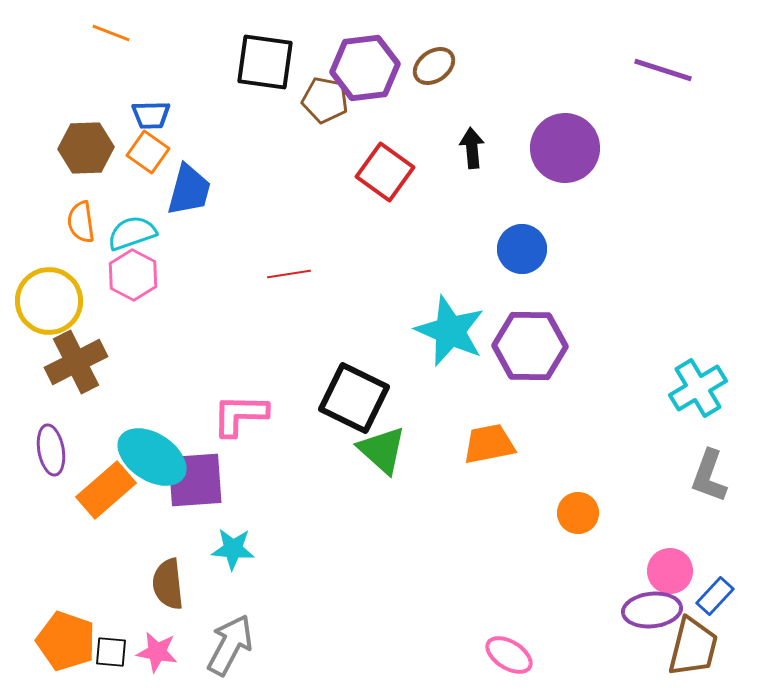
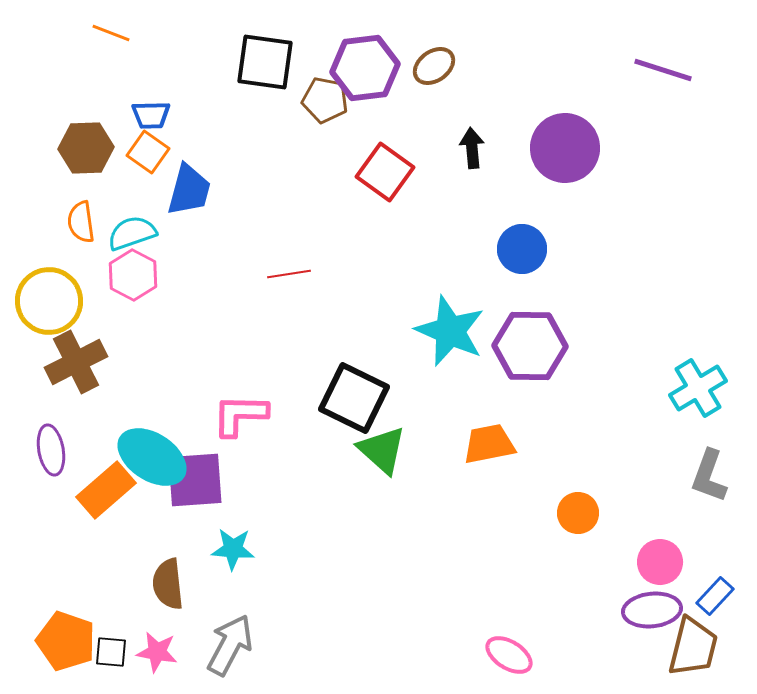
pink circle at (670, 571): moved 10 px left, 9 px up
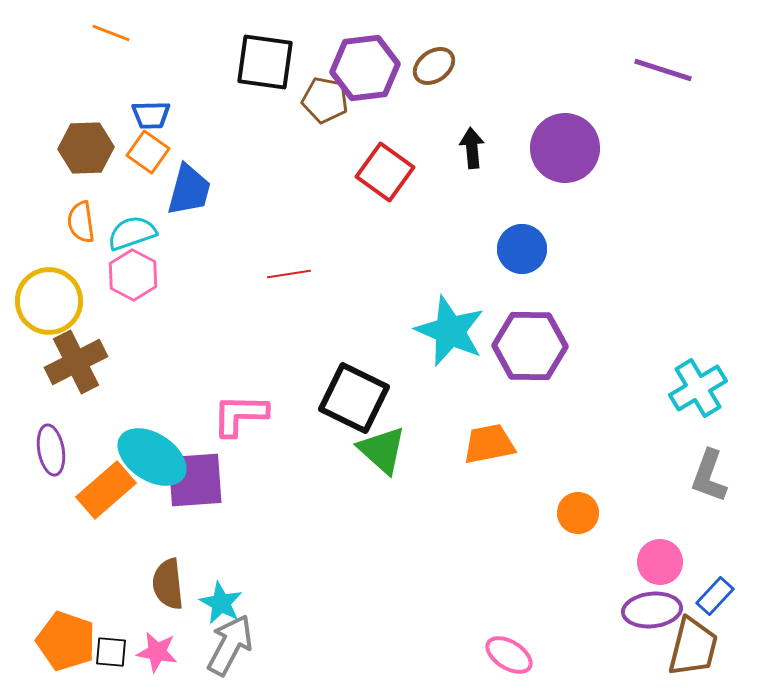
cyan star at (233, 549): moved 12 px left, 54 px down; rotated 24 degrees clockwise
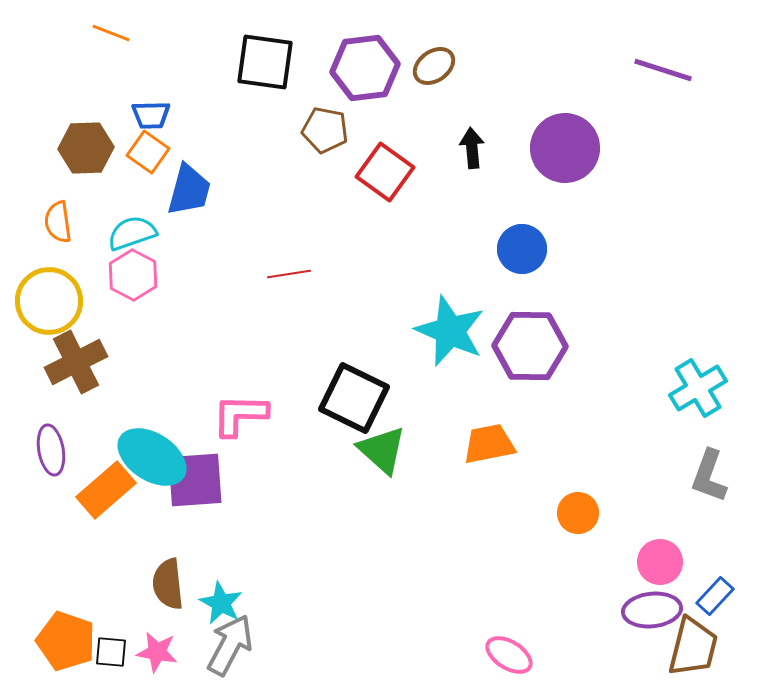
brown pentagon at (325, 100): moved 30 px down
orange semicircle at (81, 222): moved 23 px left
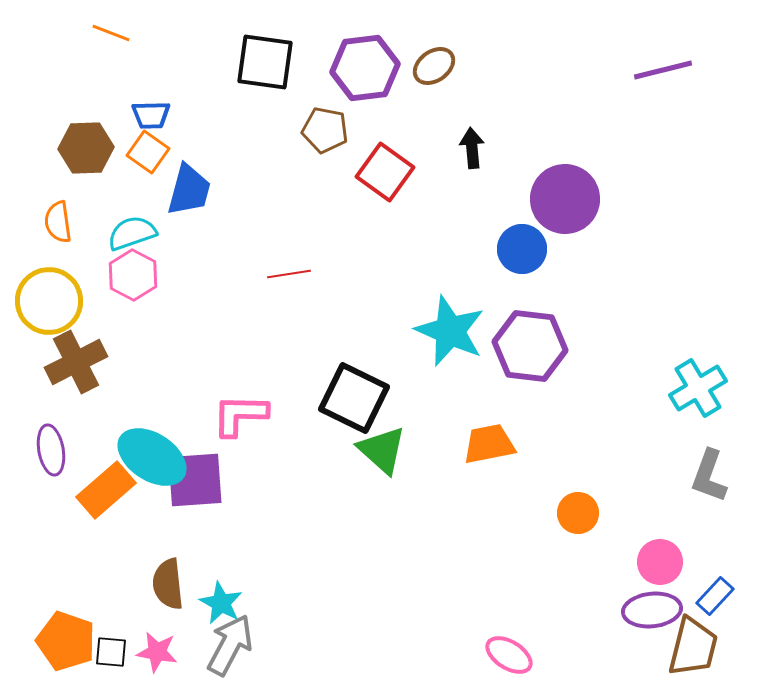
purple line at (663, 70): rotated 32 degrees counterclockwise
purple circle at (565, 148): moved 51 px down
purple hexagon at (530, 346): rotated 6 degrees clockwise
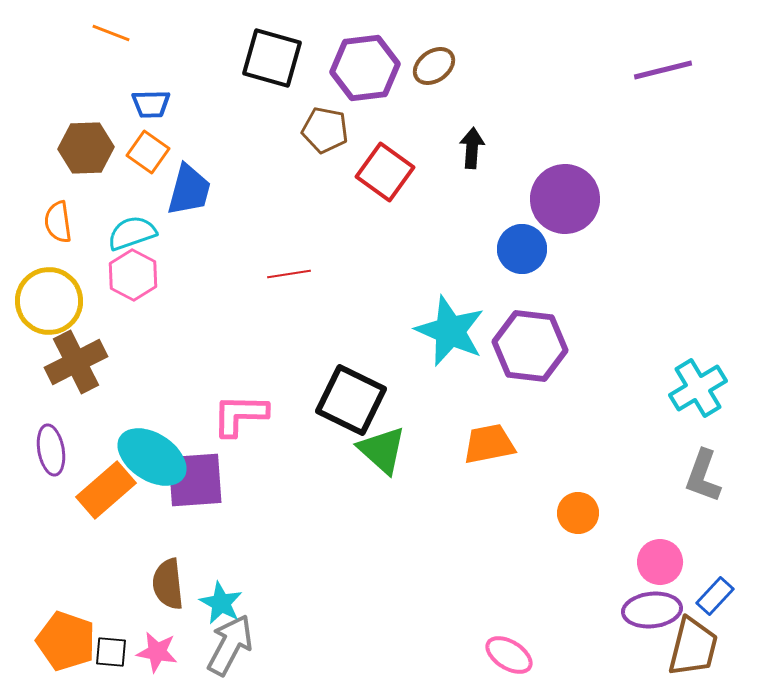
black square at (265, 62): moved 7 px right, 4 px up; rotated 8 degrees clockwise
blue trapezoid at (151, 115): moved 11 px up
black arrow at (472, 148): rotated 9 degrees clockwise
black square at (354, 398): moved 3 px left, 2 px down
gray L-shape at (709, 476): moved 6 px left
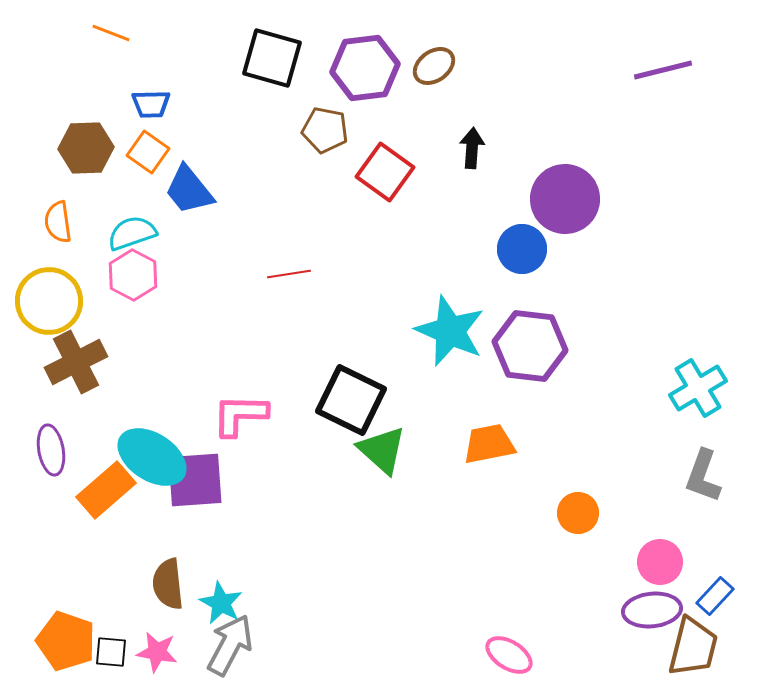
blue trapezoid at (189, 190): rotated 126 degrees clockwise
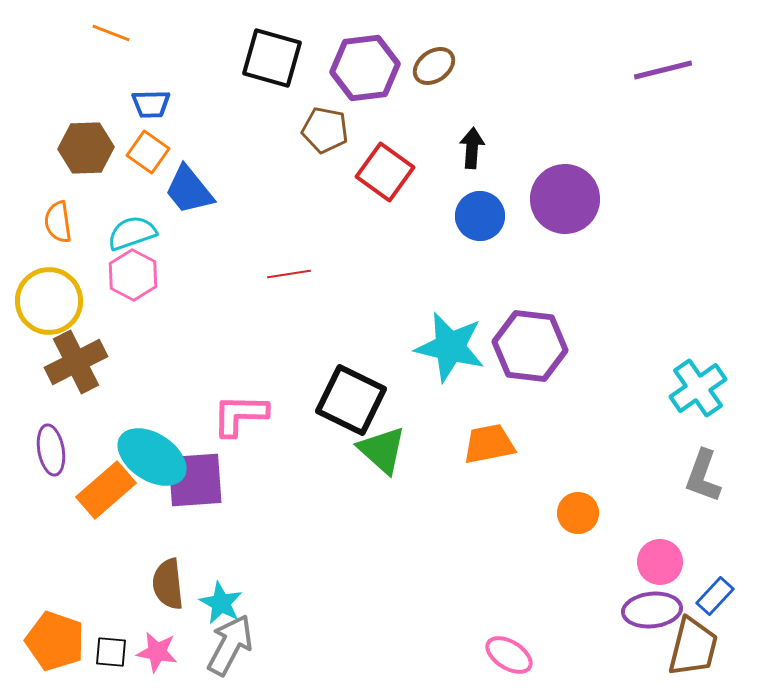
blue circle at (522, 249): moved 42 px left, 33 px up
cyan star at (450, 331): moved 16 px down; rotated 10 degrees counterclockwise
cyan cross at (698, 388): rotated 4 degrees counterclockwise
orange pentagon at (66, 641): moved 11 px left
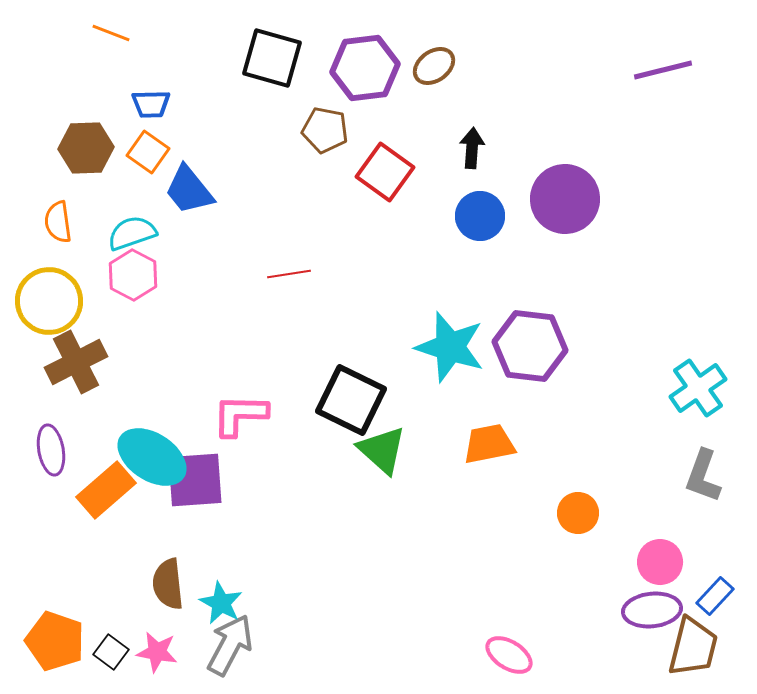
cyan star at (450, 347): rotated 4 degrees clockwise
black square at (111, 652): rotated 32 degrees clockwise
